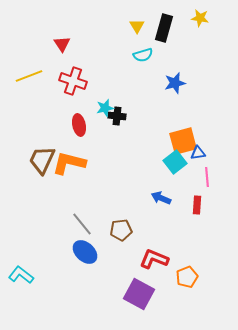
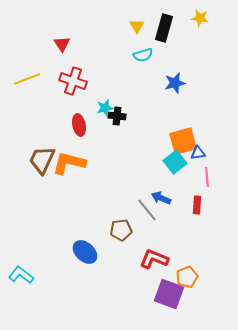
yellow line: moved 2 px left, 3 px down
gray line: moved 65 px right, 14 px up
purple square: moved 30 px right; rotated 8 degrees counterclockwise
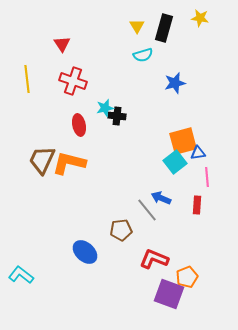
yellow line: rotated 76 degrees counterclockwise
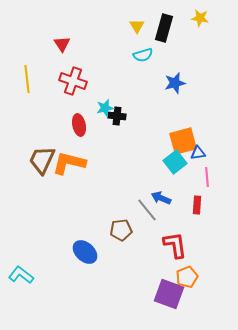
red L-shape: moved 21 px right, 14 px up; rotated 60 degrees clockwise
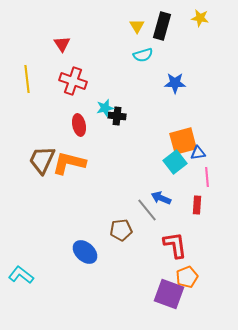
black rectangle: moved 2 px left, 2 px up
blue star: rotated 15 degrees clockwise
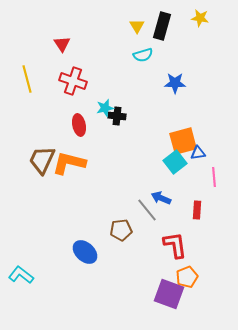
yellow line: rotated 8 degrees counterclockwise
pink line: moved 7 px right
red rectangle: moved 5 px down
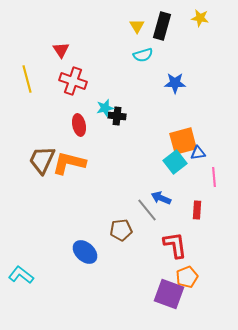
red triangle: moved 1 px left, 6 px down
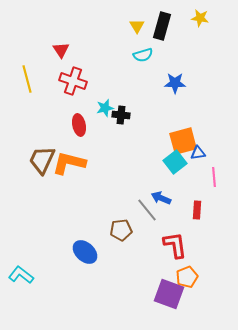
black cross: moved 4 px right, 1 px up
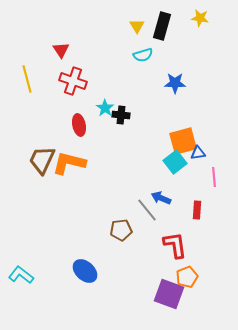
cyan star: rotated 24 degrees counterclockwise
blue ellipse: moved 19 px down
